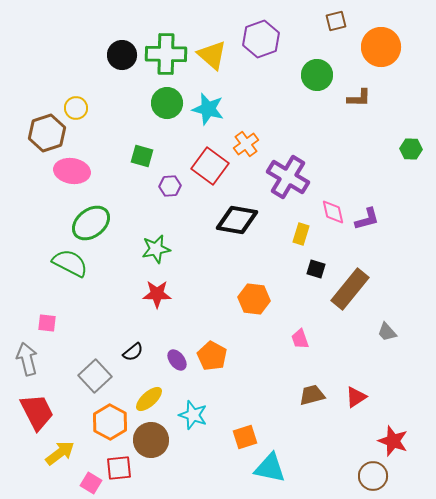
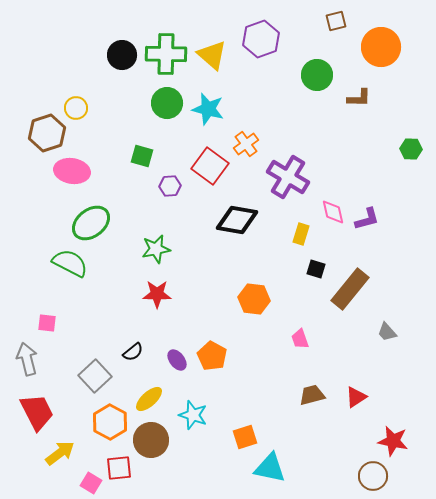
red star at (393, 441): rotated 8 degrees counterclockwise
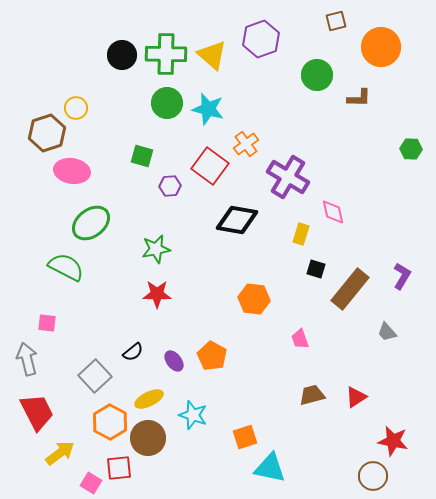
purple L-shape at (367, 219): moved 35 px right, 57 px down; rotated 44 degrees counterclockwise
green semicircle at (70, 263): moved 4 px left, 4 px down
purple ellipse at (177, 360): moved 3 px left, 1 px down
yellow ellipse at (149, 399): rotated 16 degrees clockwise
brown circle at (151, 440): moved 3 px left, 2 px up
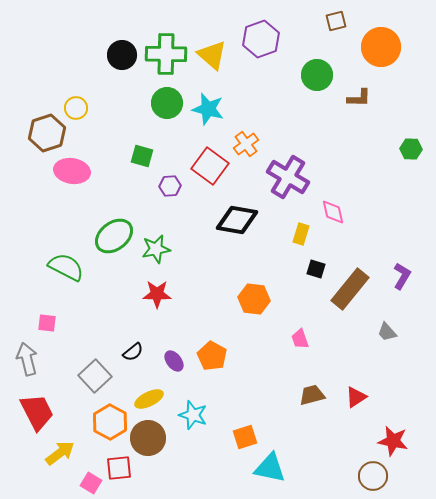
green ellipse at (91, 223): moved 23 px right, 13 px down
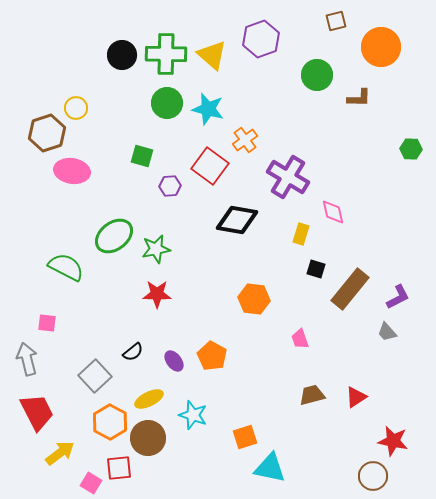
orange cross at (246, 144): moved 1 px left, 4 px up
purple L-shape at (402, 276): moved 4 px left, 21 px down; rotated 32 degrees clockwise
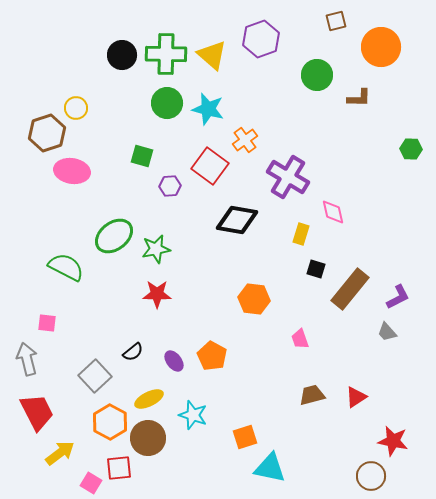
brown circle at (373, 476): moved 2 px left
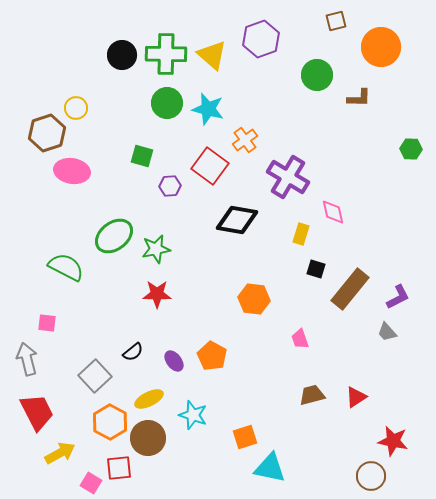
yellow arrow at (60, 453): rotated 8 degrees clockwise
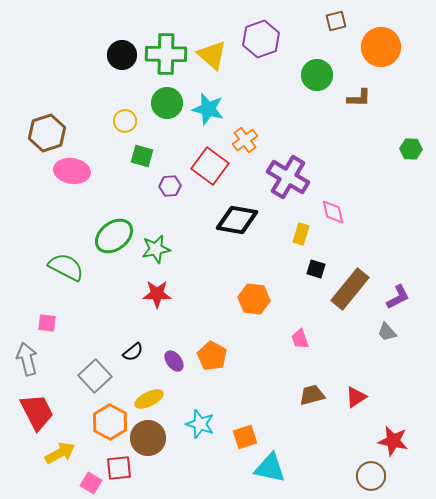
yellow circle at (76, 108): moved 49 px right, 13 px down
cyan star at (193, 415): moved 7 px right, 9 px down
